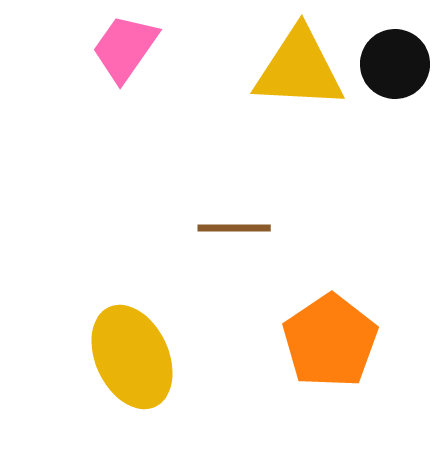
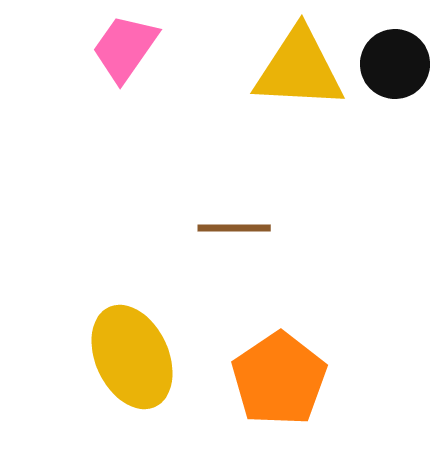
orange pentagon: moved 51 px left, 38 px down
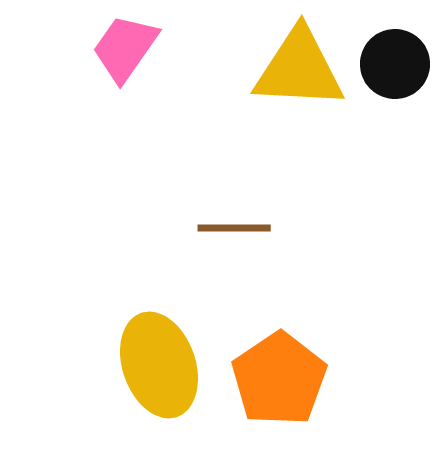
yellow ellipse: moved 27 px right, 8 px down; rotated 6 degrees clockwise
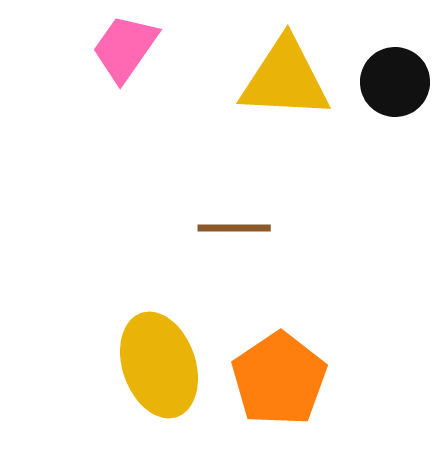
black circle: moved 18 px down
yellow triangle: moved 14 px left, 10 px down
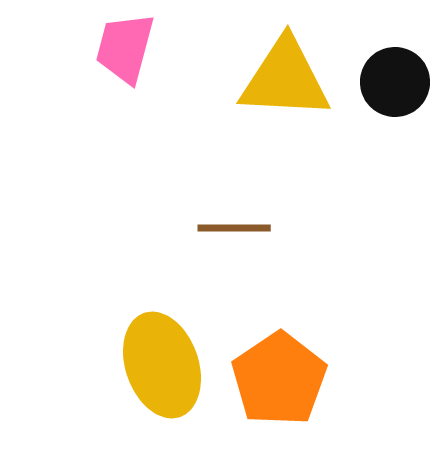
pink trapezoid: rotated 20 degrees counterclockwise
yellow ellipse: moved 3 px right
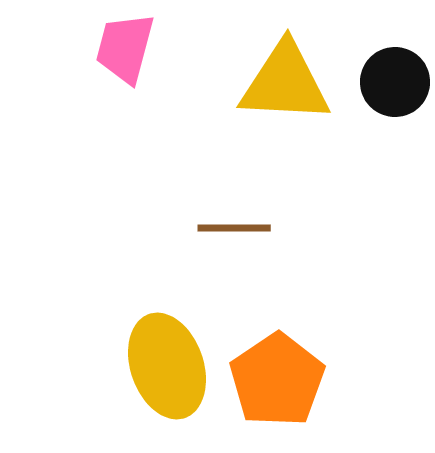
yellow triangle: moved 4 px down
yellow ellipse: moved 5 px right, 1 px down
orange pentagon: moved 2 px left, 1 px down
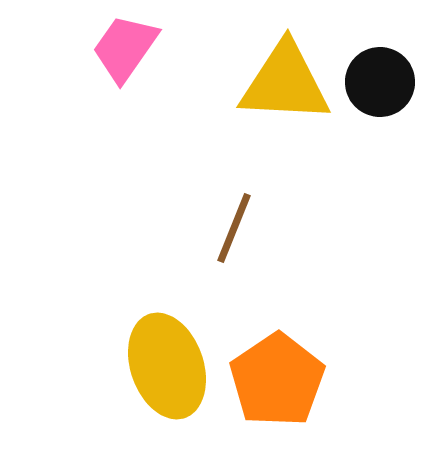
pink trapezoid: rotated 20 degrees clockwise
black circle: moved 15 px left
brown line: rotated 68 degrees counterclockwise
